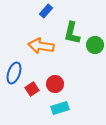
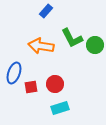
green L-shape: moved 5 px down; rotated 40 degrees counterclockwise
red square: moved 1 px left, 2 px up; rotated 24 degrees clockwise
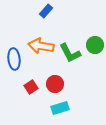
green L-shape: moved 2 px left, 15 px down
blue ellipse: moved 14 px up; rotated 25 degrees counterclockwise
red square: rotated 24 degrees counterclockwise
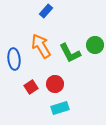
orange arrow: rotated 50 degrees clockwise
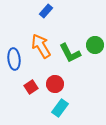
cyan rectangle: rotated 36 degrees counterclockwise
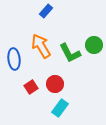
green circle: moved 1 px left
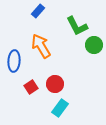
blue rectangle: moved 8 px left
green L-shape: moved 7 px right, 27 px up
blue ellipse: moved 2 px down; rotated 10 degrees clockwise
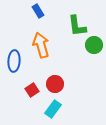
blue rectangle: rotated 72 degrees counterclockwise
green L-shape: rotated 20 degrees clockwise
orange arrow: moved 1 px up; rotated 15 degrees clockwise
red square: moved 1 px right, 3 px down
cyan rectangle: moved 7 px left, 1 px down
